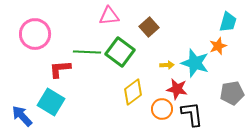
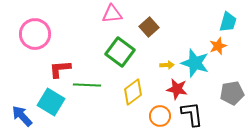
pink triangle: moved 3 px right, 2 px up
green line: moved 33 px down
orange circle: moved 2 px left, 7 px down
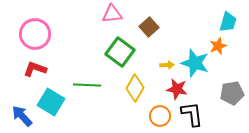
red L-shape: moved 25 px left; rotated 25 degrees clockwise
yellow diamond: moved 2 px right, 4 px up; rotated 24 degrees counterclockwise
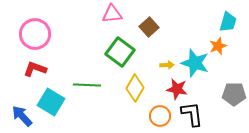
gray pentagon: moved 2 px right, 1 px down; rotated 10 degrees clockwise
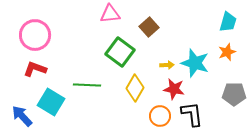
pink triangle: moved 2 px left
pink circle: moved 1 px down
orange star: moved 9 px right, 6 px down
red star: moved 3 px left
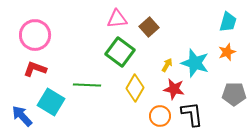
pink triangle: moved 7 px right, 5 px down
yellow arrow: rotated 56 degrees counterclockwise
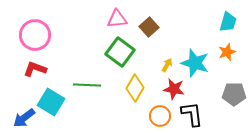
blue arrow: moved 2 px right, 2 px down; rotated 85 degrees counterclockwise
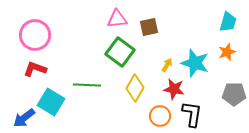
brown square: rotated 30 degrees clockwise
black L-shape: rotated 16 degrees clockwise
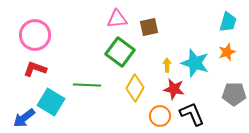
yellow arrow: rotated 32 degrees counterclockwise
black L-shape: rotated 32 degrees counterclockwise
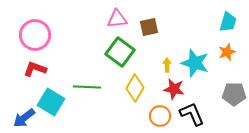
green line: moved 2 px down
